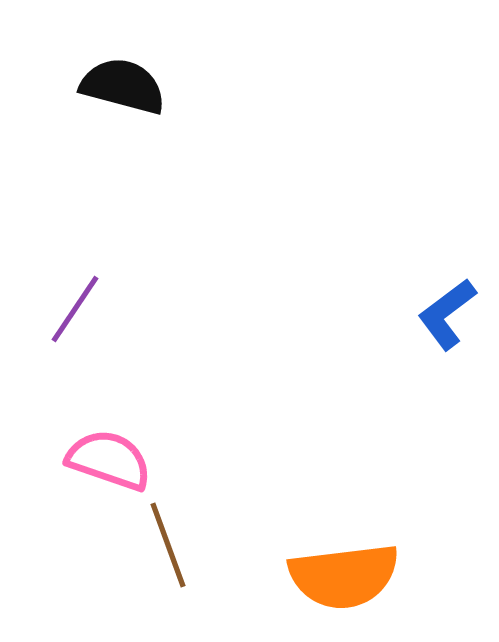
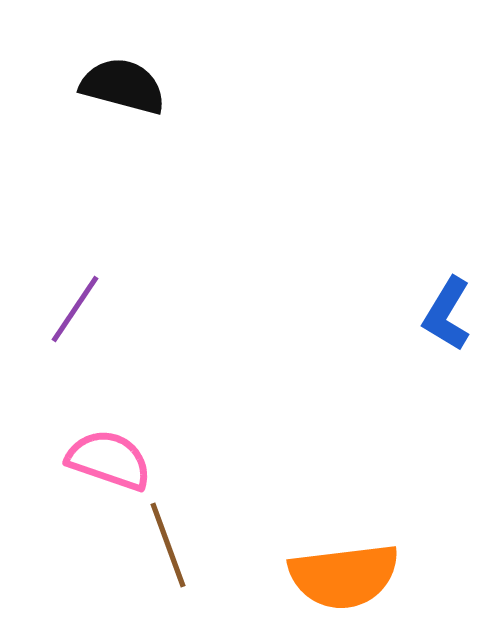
blue L-shape: rotated 22 degrees counterclockwise
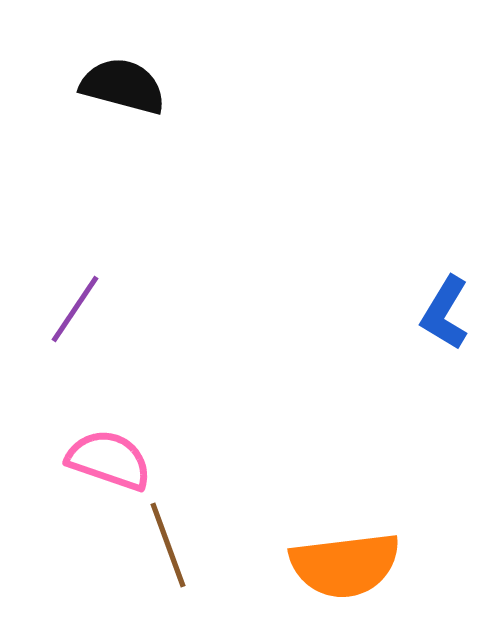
blue L-shape: moved 2 px left, 1 px up
orange semicircle: moved 1 px right, 11 px up
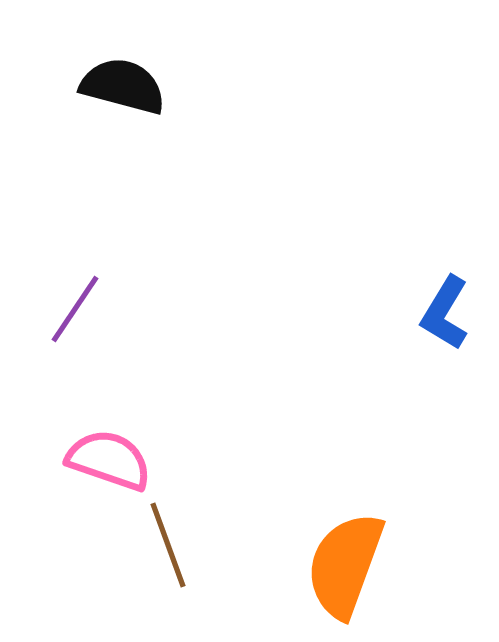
orange semicircle: rotated 117 degrees clockwise
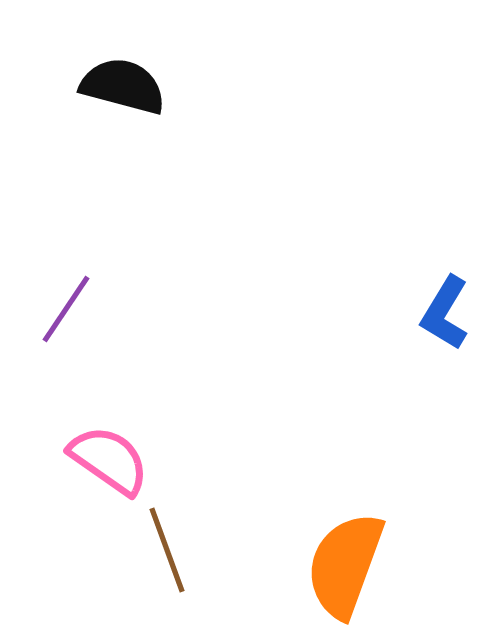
purple line: moved 9 px left
pink semicircle: rotated 16 degrees clockwise
brown line: moved 1 px left, 5 px down
